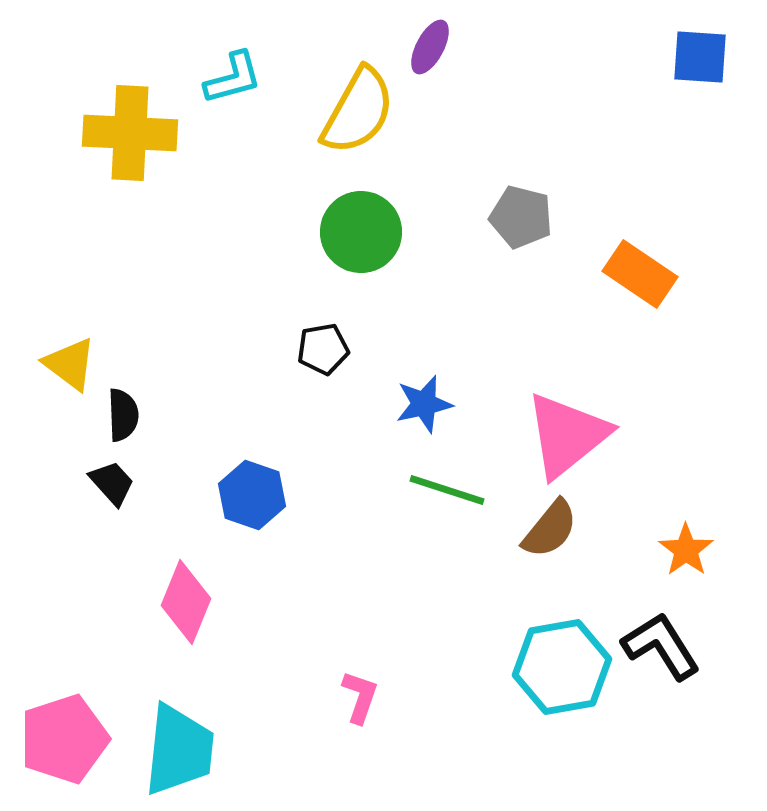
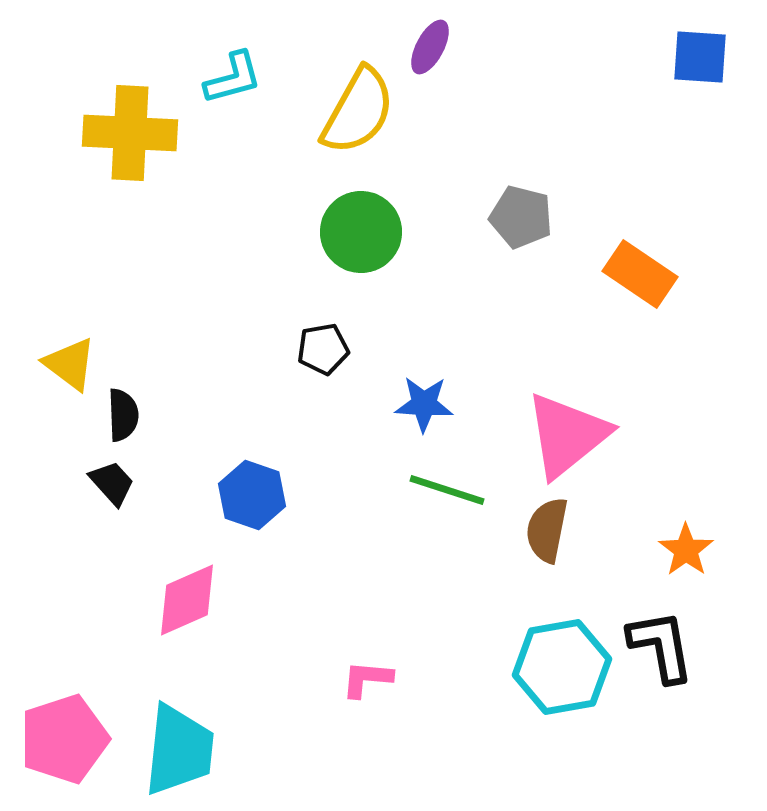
blue star: rotated 16 degrees clockwise
brown semicircle: moved 3 px left, 1 px down; rotated 152 degrees clockwise
pink diamond: moved 1 px right, 2 px up; rotated 44 degrees clockwise
black L-shape: rotated 22 degrees clockwise
pink L-shape: moved 7 px right, 18 px up; rotated 104 degrees counterclockwise
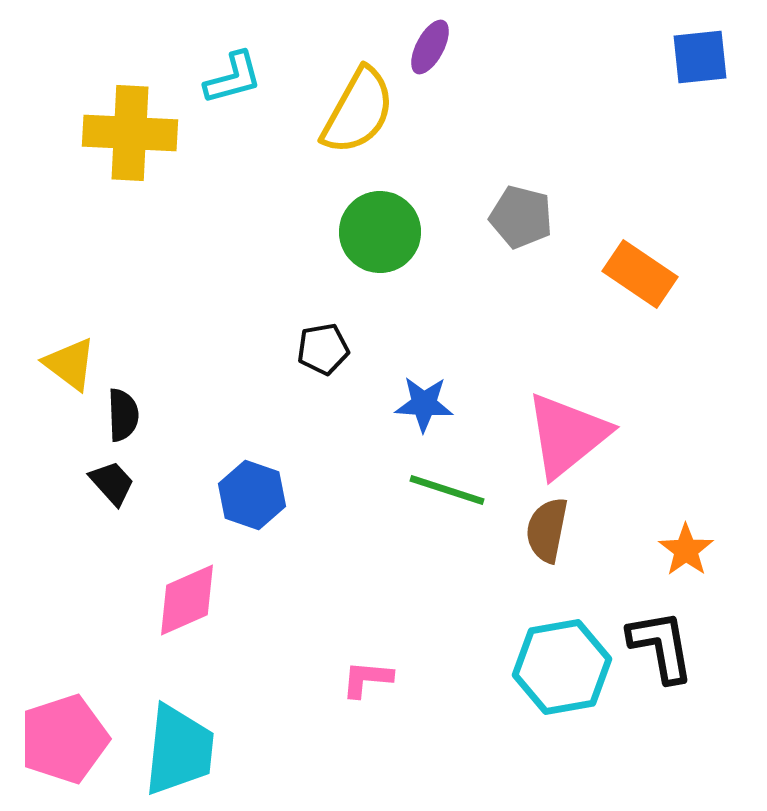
blue square: rotated 10 degrees counterclockwise
green circle: moved 19 px right
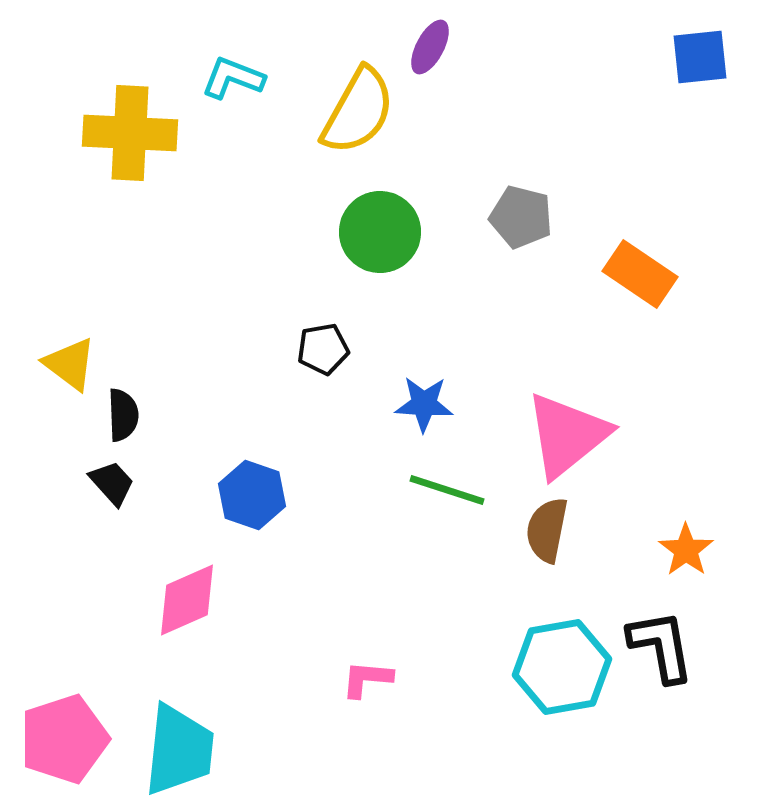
cyan L-shape: rotated 144 degrees counterclockwise
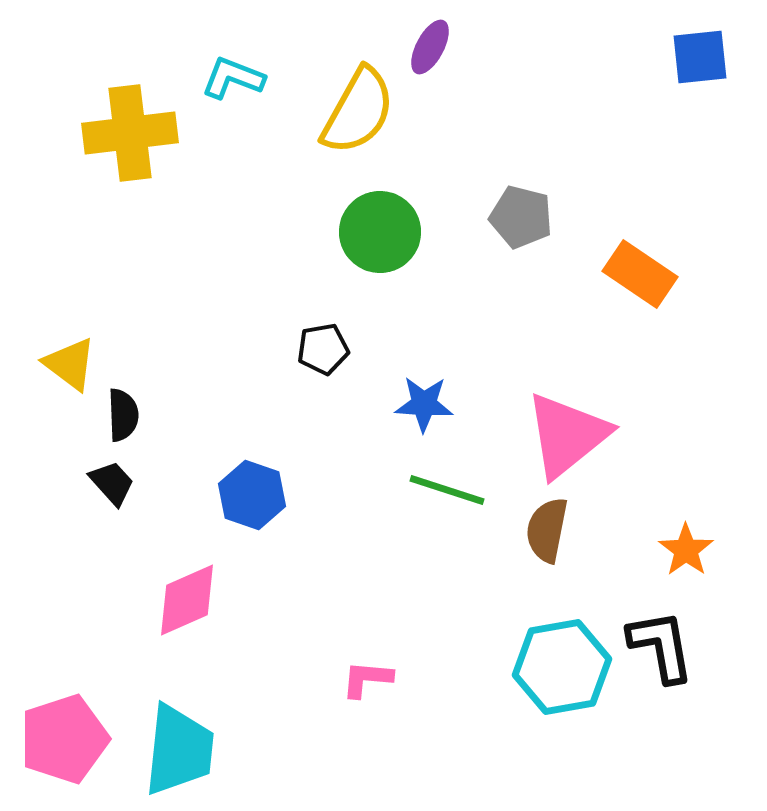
yellow cross: rotated 10 degrees counterclockwise
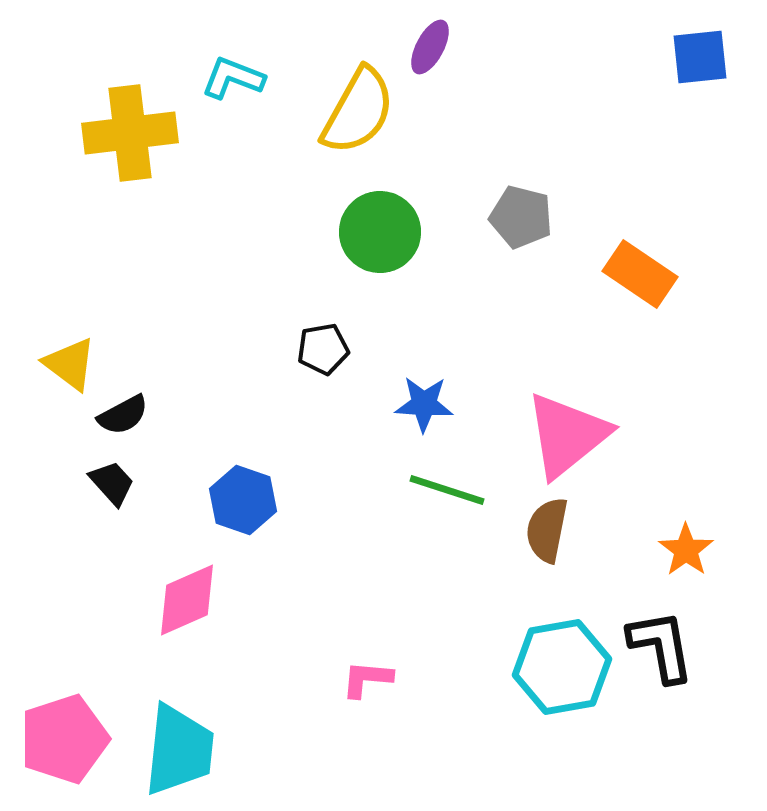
black semicircle: rotated 64 degrees clockwise
blue hexagon: moved 9 px left, 5 px down
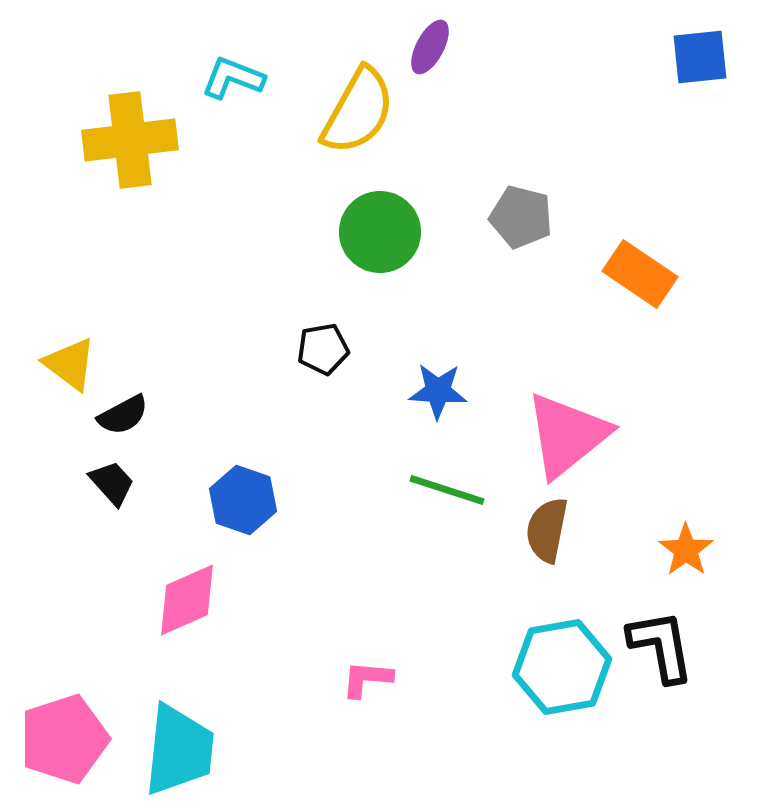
yellow cross: moved 7 px down
blue star: moved 14 px right, 13 px up
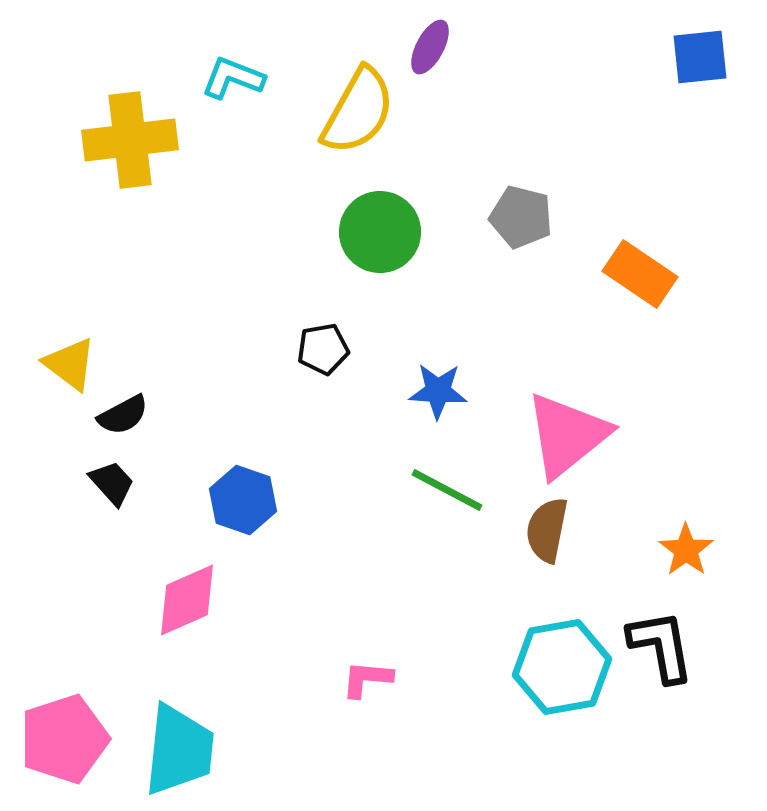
green line: rotated 10 degrees clockwise
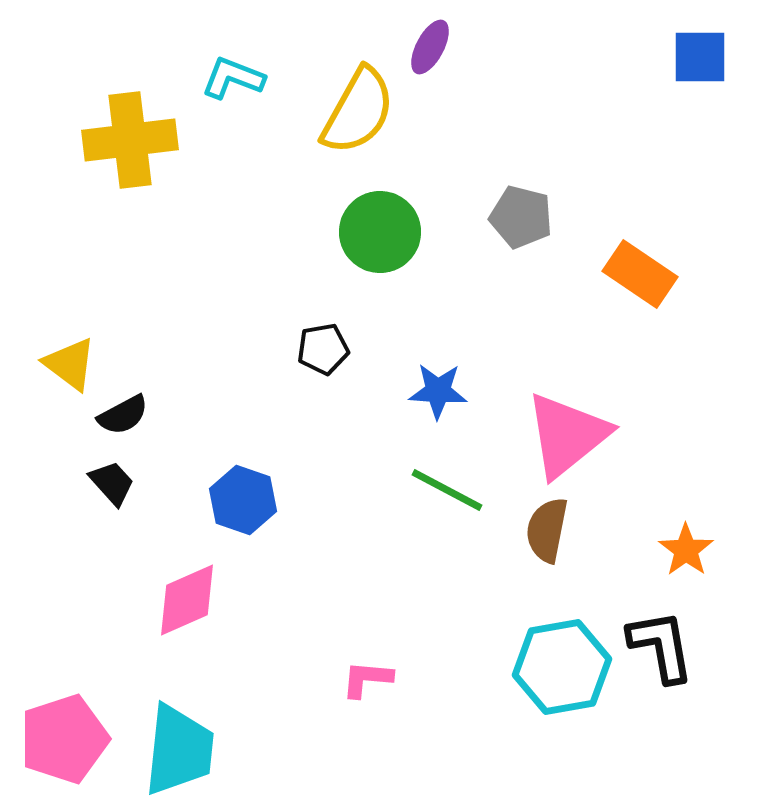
blue square: rotated 6 degrees clockwise
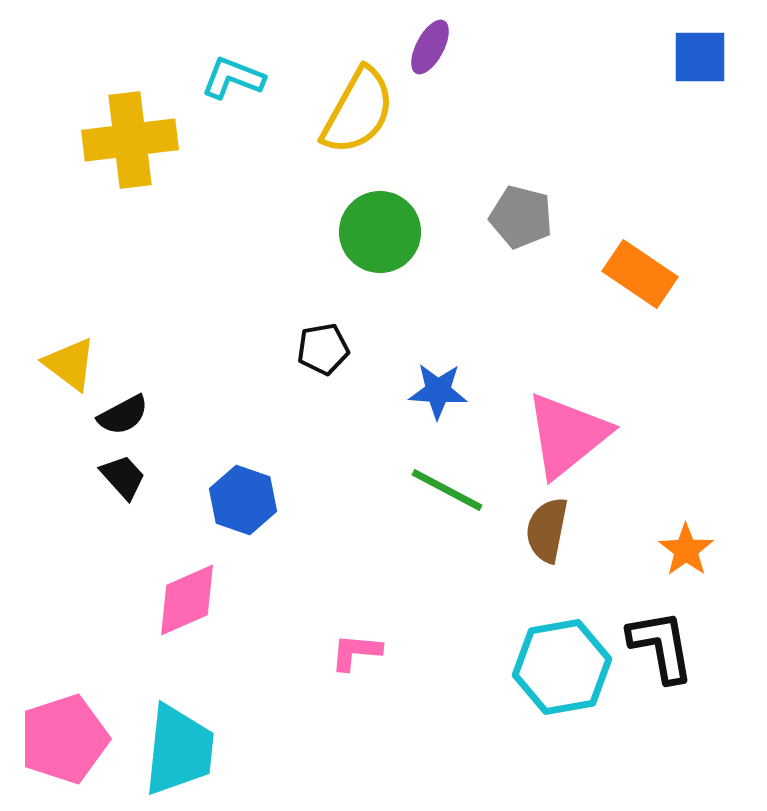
black trapezoid: moved 11 px right, 6 px up
pink L-shape: moved 11 px left, 27 px up
